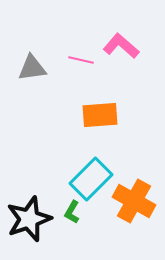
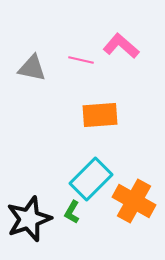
gray triangle: rotated 20 degrees clockwise
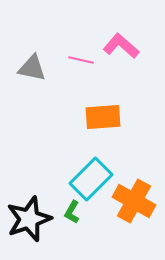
orange rectangle: moved 3 px right, 2 px down
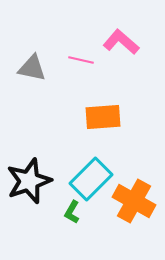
pink L-shape: moved 4 px up
black star: moved 38 px up
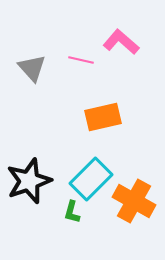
gray triangle: rotated 36 degrees clockwise
orange rectangle: rotated 9 degrees counterclockwise
green L-shape: rotated 15 degrees counterclockwise
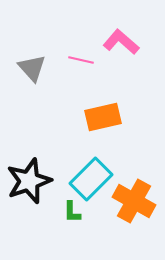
green L-shape: rotated 15 degrees counterclockwise
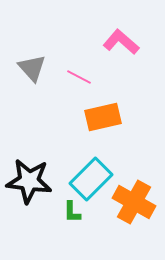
pink line: moved 2 px left, 17 px down; rotated 15 degrees clockwise
black star: rotated 27 degrees clockwise
orange cross: moved 1 px down
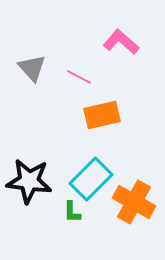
orange rectangle: moved 1 px left, 2 px up
